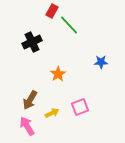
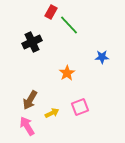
red rectangle: moved 1 px left, 1 px down
blue star: moved 1 px right, 5 px up
orange star: moved 9 px right, 1 px up
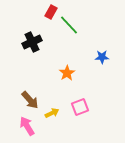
brown arrow: rotated 72 degrees counterclockwise
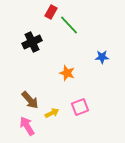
orange star: rotated 21 degrees counterclockwise
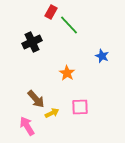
blue star: moved 1 px up; rotated 24 degrees clockwise
orange star: rotated 14 degrees clockwise
brown arrow: moved 6 px right, 1 px up
pink square: rotated 18 degrees clockwise
